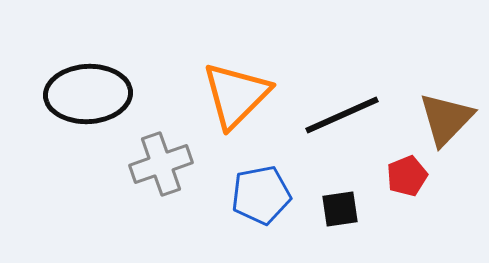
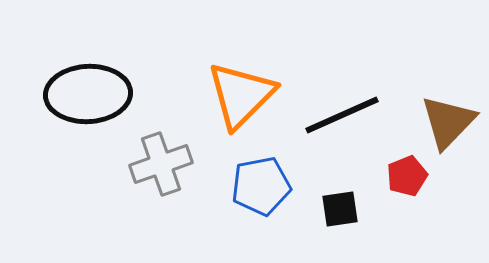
orange triangle: moved 5 px right
brown triangle: moved 2 px right, 3 px down
blue pentagon: moved 9 px up
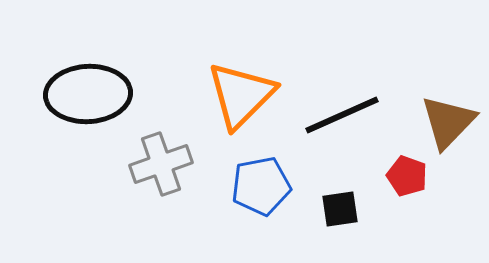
red pentagon: rotated 30 degrees counterclockwise
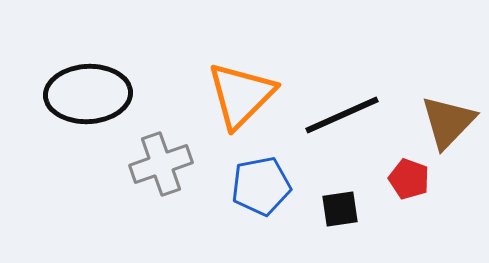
red pentagon: moved 2 px right, 3 px down
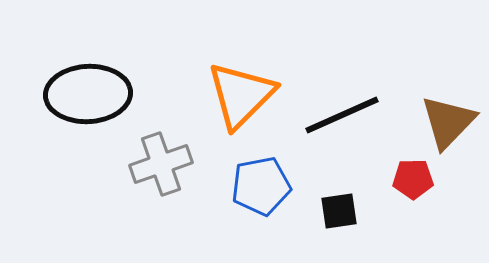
red pentagon: moved 4 px right; rotated 21 degrees counterclockwise
black square: moved 1 px left, 2 px down
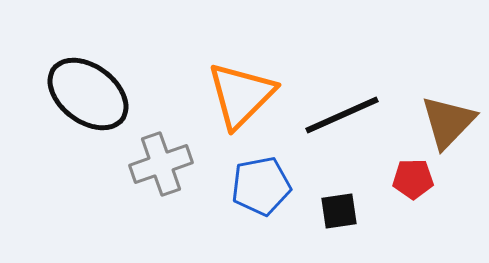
black ellipse: rotated 40 degrees clockwise
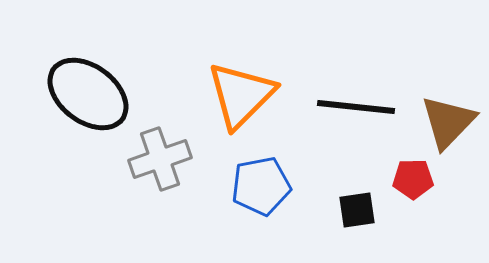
black line: moved 14 px right, 8 px up; rotated 30 degrees clockwise
gray cross: moved 1 px left, 5 px up
black square: moved 18 px right, 1 px up
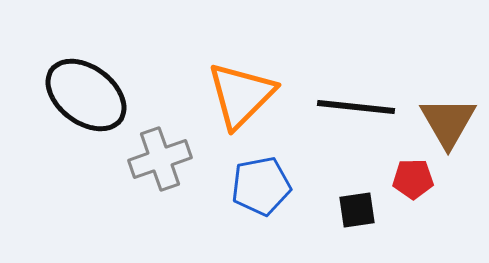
black ellipse: moved 2 px left, 1 px down
brown triangle: rotated 14 degrees counterclockwise
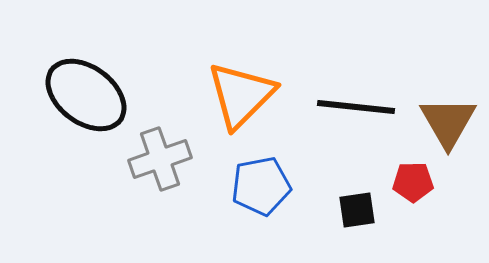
red pentagon: moved 3 px down
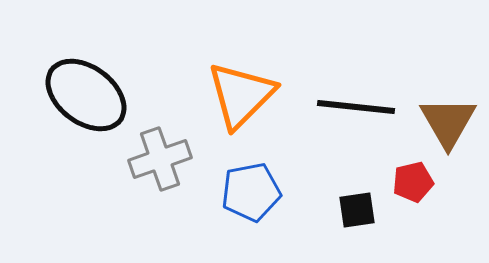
red pentagon: rotated 12 degrees counterclockwise
blue pentagon: moved 10 px left, 6 px down
